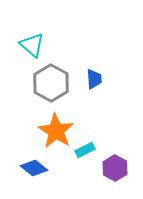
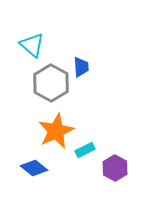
blue trapezoid: moved 13 px left, 12 px up
orange star: rotated 15 degrees clockwise
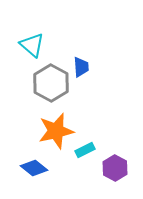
orange star: rotated 12 degrees clockwise
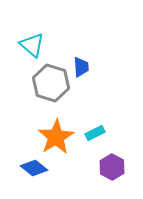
gray hexagon: rotated 12 degrees counterclockwise
orange star: moved 6 px down; rotated 18 degrees counterclockwise
cyan rectangle: moved 10 px right, 17 px up
purple hexagon: moved 3 px left, 1 px up
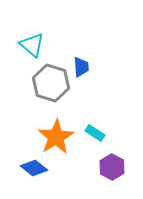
cyan rectangle: rotated 60 degrees clockwise
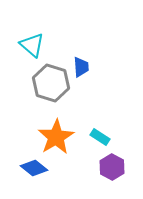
cyan rectangle: moved 5 px right, 4 px down
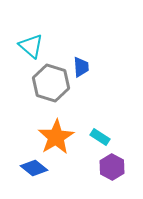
cyan triangle: moved 1 px left, 1 px down
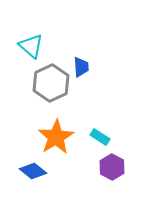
gray hexagon: rotated 18 degrees clockwise
blue diamond: moved 1 px left, 3 px down
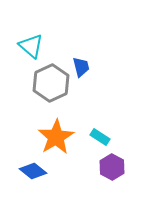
blue trapezoid: rotated 10 degrees counterclockwise
